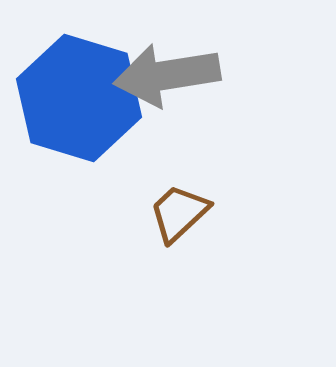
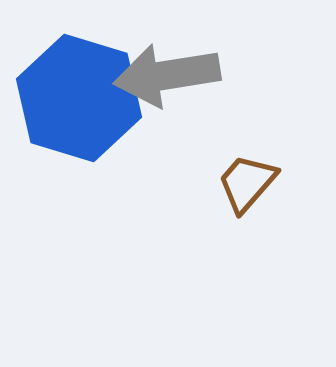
brown trapezoid: moved 68 px right, 30 px up; rotated 6 degrees counterclockwise
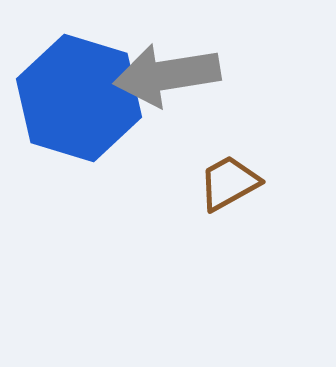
brown trapezoid: moved 18 px left; rotated 20 degrees clockwise
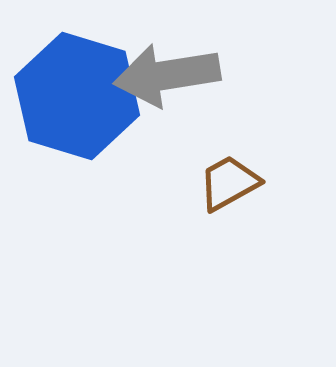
blue hexagon: moved 2 px left, 2 px up
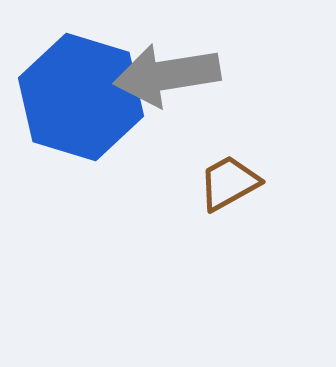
blue hexagon: moved 4 px right, 1 px down
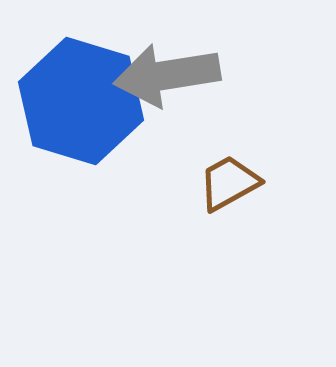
blue hexagon: moved 4 px down
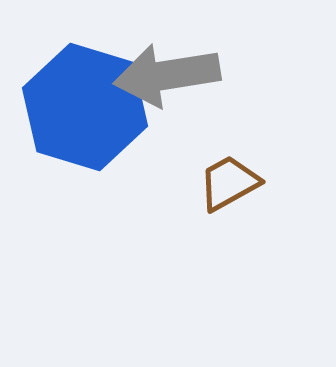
blue hexagon: moved 4 px right, 6 px down
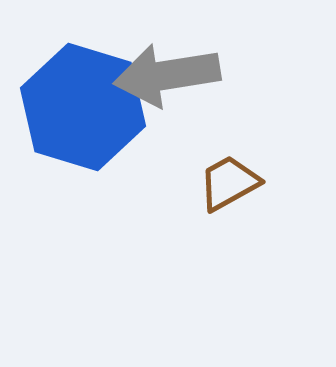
blue hexagon: moved 2 px left
